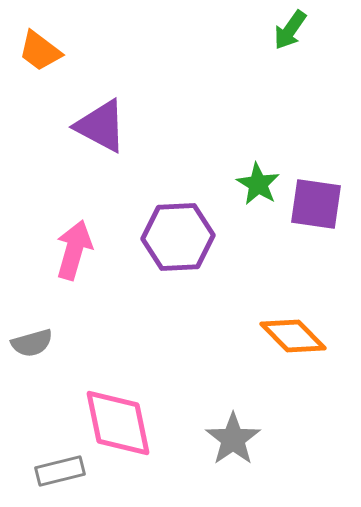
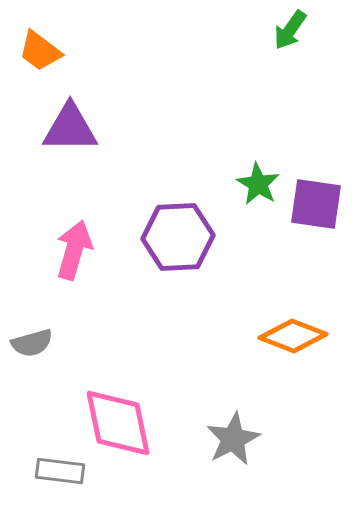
purple triangle: moved 31 px left, 2 px down; rotated 28 degrees counterclockwise
orange diamond: rotated 24 degrees counterclockwise
gray star: rotated 8 degrees clockwise
gray rectangle: rotated 21 degrees clockwise
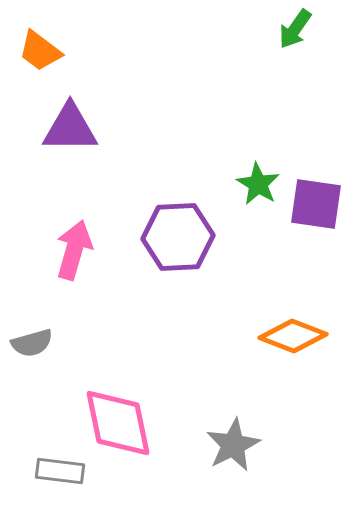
green arrow: moved 5 px right, 1 px up
gray star: moved 6 px down
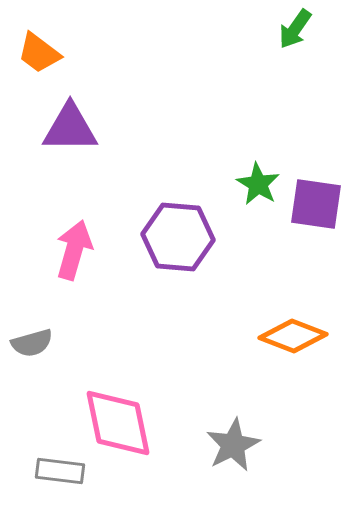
orange trapezoid: moved 1 px left, 2 px down
purple hexagon: rotated 8 degrees clockwise
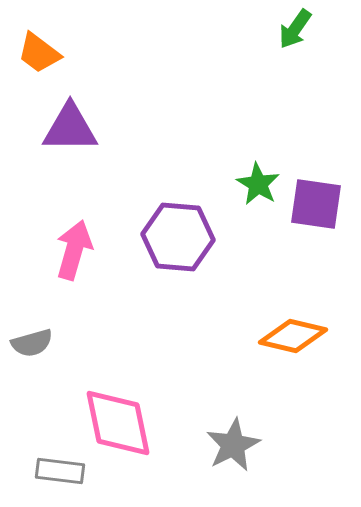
orange diamond: rotated 8 degrees counterclockwise
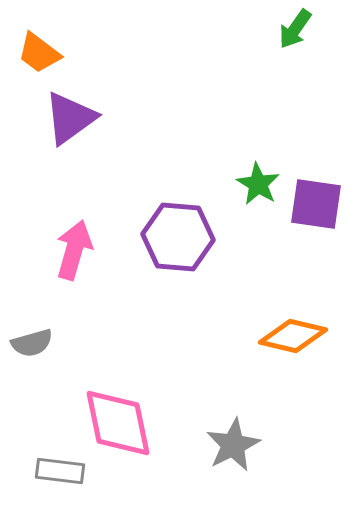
purple triangle: moved 10 px up; rotated 36 degrees counterclockwise
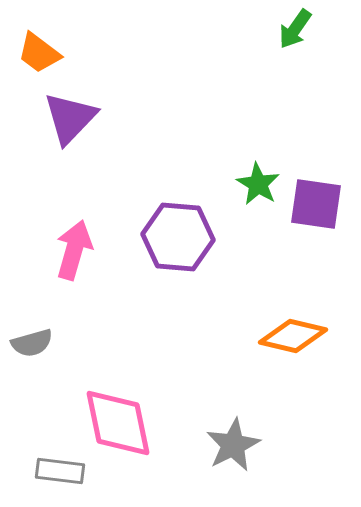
purple triangle: rotated 10 degrees counterclockwise
